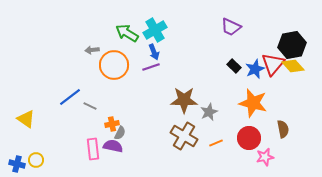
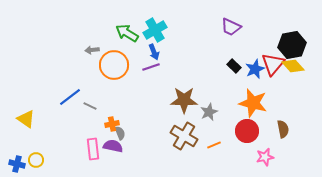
gray semicircle: rotated 48 degrees counterclockwise
red circle: moved 2 px left, 7 px up
orange line: moved 2 px left, 2 px down
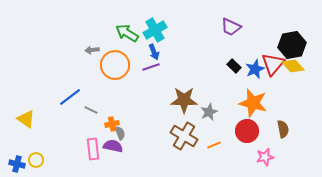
orange circle: moved 1 px right
gray line: moved 1 px right, 4 px down
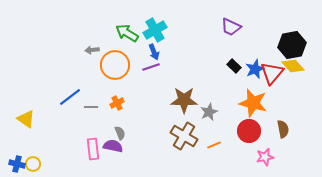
red triangle: moved 1 px left, 9 px down
gray line: moved 3 px up; rotated 24 degrees counterclockwise
orange cross: moved 5 px right, 21 px up; rotated 16 degrees counterclockwise
red circle: moved 2 px right
yellow circle: moved 3 px left, 4 px down
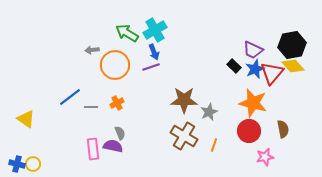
purple trapezoid: moved 22 px right, 23 px down
orange line: rotated 48 degrees counterclockwise
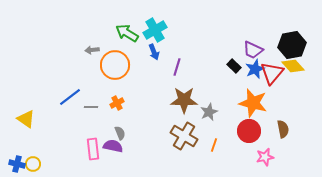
purple line: moved 26 px right; rotated 54 degrees counterclockwise
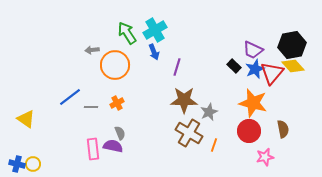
green arrow: rotated 25 degrees clockwise
brown cross: moved 5 px right, 3 px up
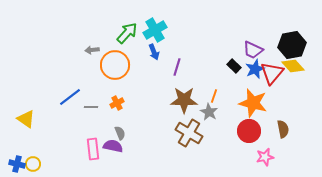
green arrow: rotated 75 degrees clockwise
gray star: rotated 18 degrees counterclockwise
orange line: moved 49 px up
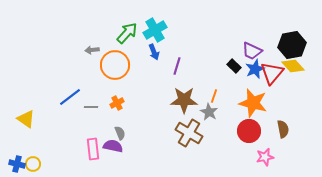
purple trapezoid: moved 1 px left, 1 px down
purple line: moved 1 px up
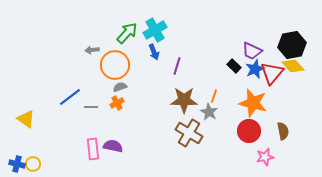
brown semicircle: moved 2 px down
gray semicircle: moved 46 px up; rotated 88 degrees counterclockwise
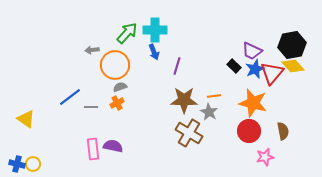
cyan cross: rotated 30 degrees clockwise
orange line: rotated 64 degrees clockwise
